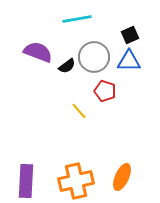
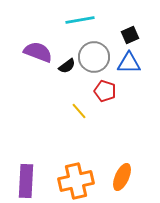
cyan line: moved 3 px right, 1 px down
blue triangle: moved 2 px down
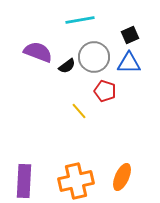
purple rectangle: moved 2 px left
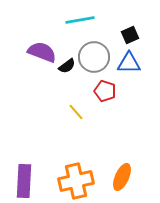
purple semicircle: moved 4 px right
yellow line: moved 3 px left, 1 px down
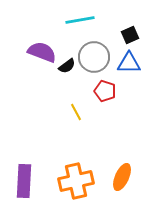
yellow line: rotated 12 degrees clockwise
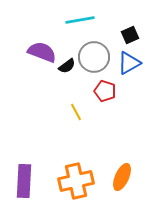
blue triangle: rotated 30 degrees counterclockwise
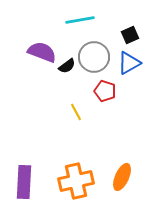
purple rectangle: moved 1 px down
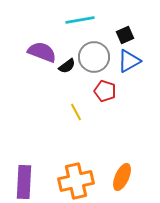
black square: moved 5 px left
blue triangle: moved 2 px up
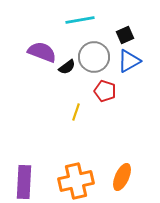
black semicircle: moved 1 px down
yellow line: rotated 48 degrees clockwise
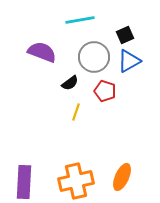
black semicircle: moved 3 px right, 16 px down
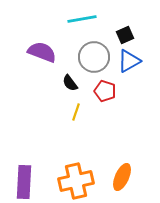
cyan line: moved 2 px right, 1 px up
black semicircle: rotated 90 degrees clockwise
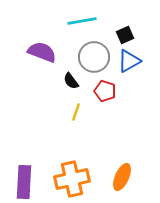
cyan line: moved 2 px down
black semicircle: moved 1 px right, 2 px up
orange cross: moved 4 px left, 2 px up
